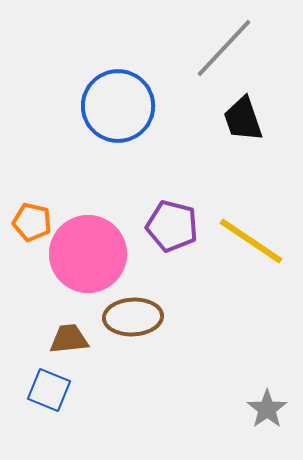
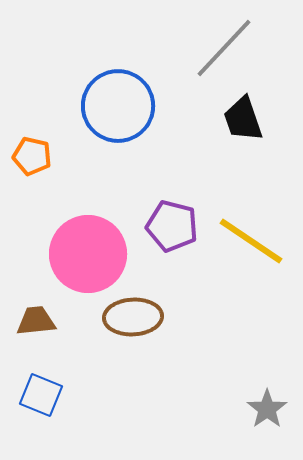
orange pentagon: moved 66 px up
brown trapezoid: moved 33 px left, 18 px up
blue square: moved 8 px left, 5 px down
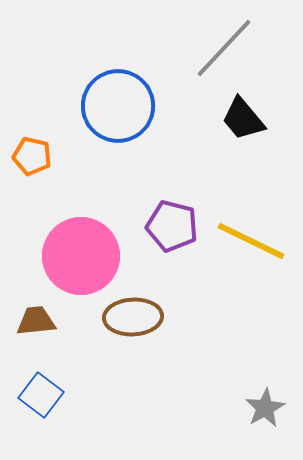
black trapezoid: rotated 21 degrees counterclockwise
yellow line: rotated 8 degrees counterclockwise
pink circle: moved 7 px left, 2 px down
blue square: rotated 15 degrees clockwise
gray star: moved 2 px left, 1 px up; rotated 6 degrees clockwise
